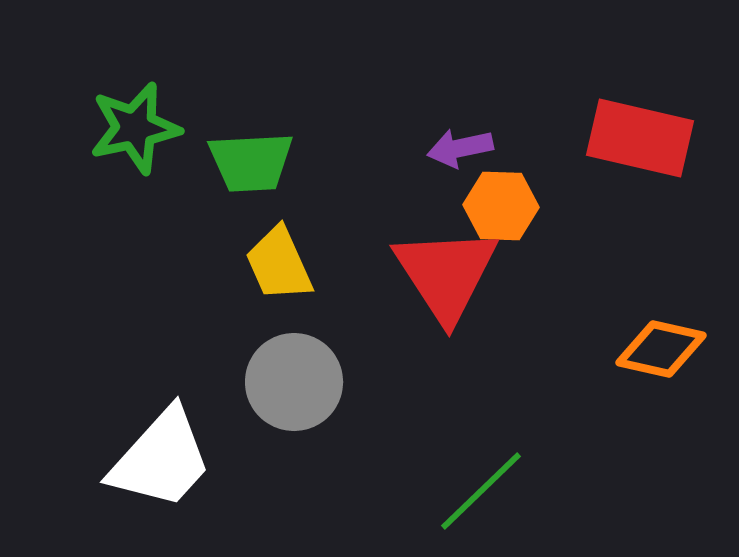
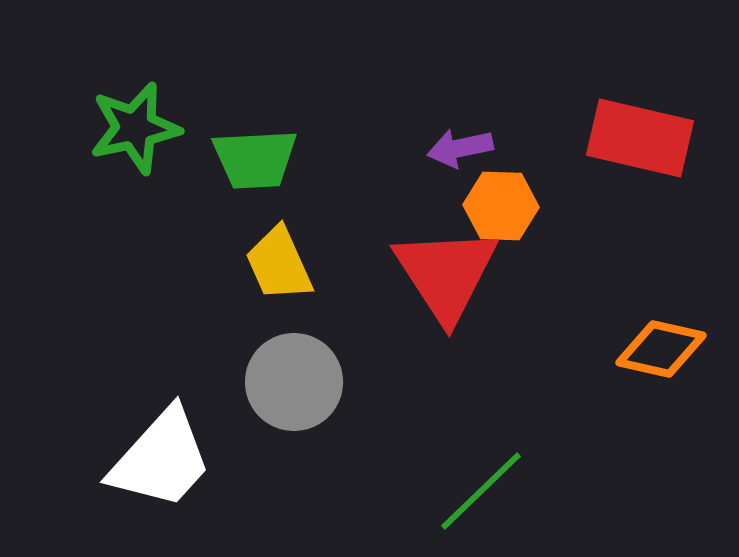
green trapezoid: moved 4 px right, 3 px up
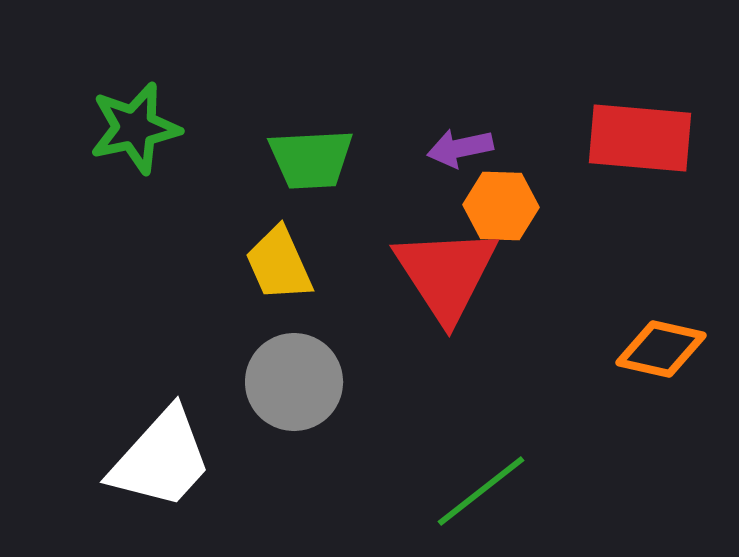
red rectangle: rotated 8 degrees counterclockwise
green trapezoid: moved 56 px right
green line: rotated 6 degrees clockwise
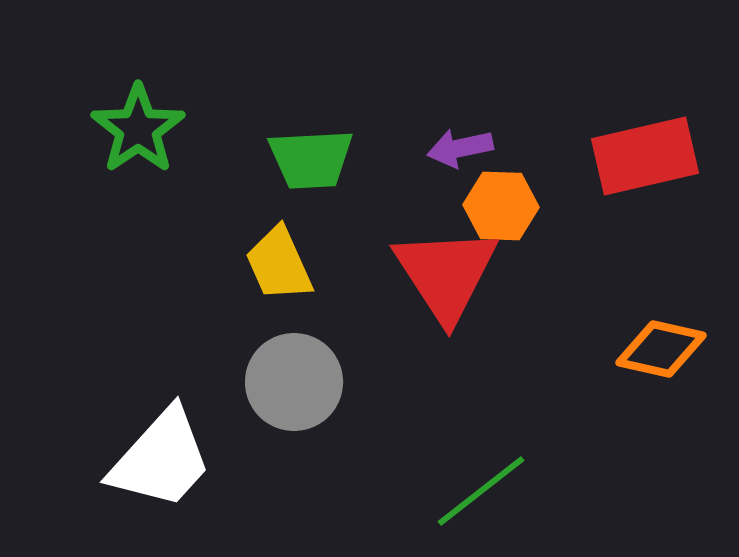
green star: moved 3 px right, 1 px down; rotated 22 degrees counterclockwise
red rectangle: moved 5 px right, 18 px down; rotated 18 degrees counterclockwise
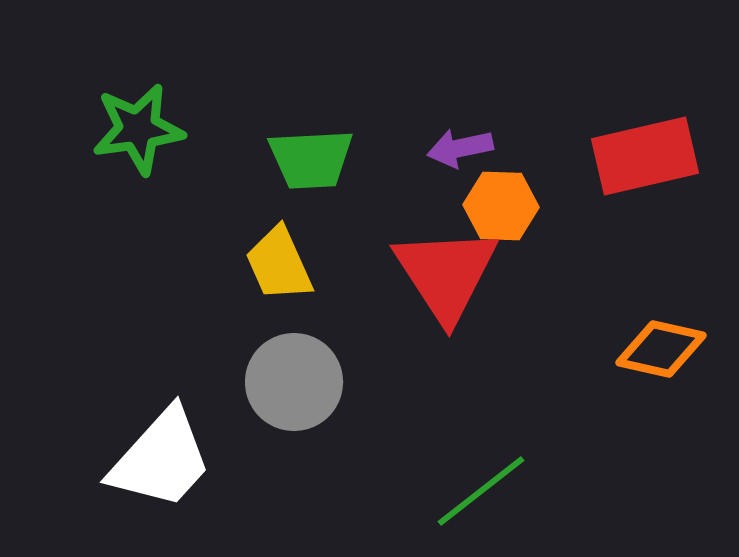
green star: rotated 26 degrees clockwise
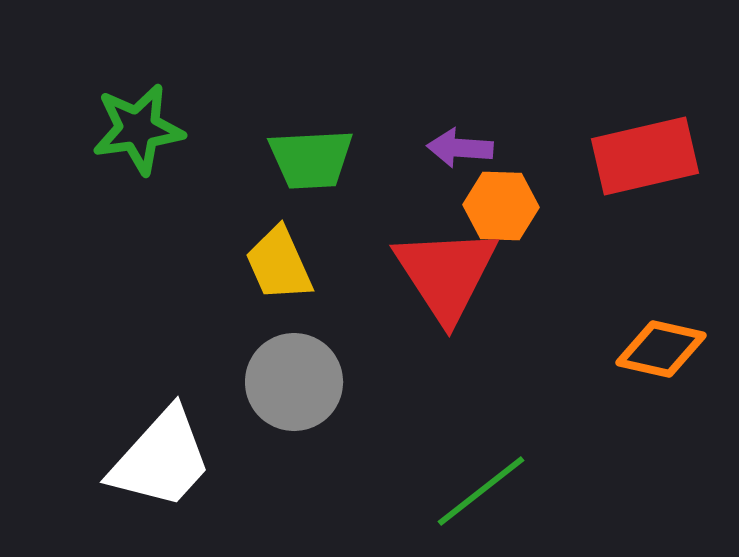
purple arrow: rotated 16 degrees clockwise
